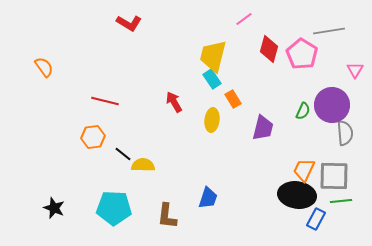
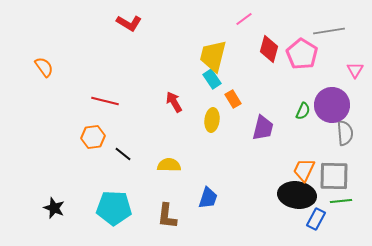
yellow semicircle: moved 26 px right
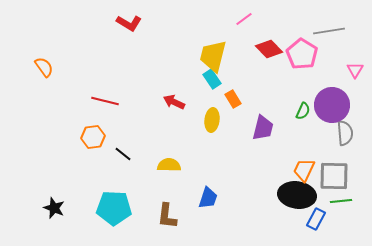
red diamond: rotated 60 degrees counterclockwise
red arrow: rotated 35 degrees counterclockwise
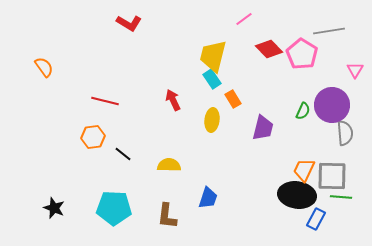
red arrow: moved 1 px left, 2 px up; rotated 40 degrees clockwise
gray square: moved 2 px left
green line: moved 4 px up; rotated 10 degrees clockwise
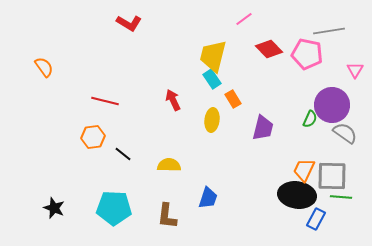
pink pentagon: moved 5 px right; rotated 20 degrees counterclockwise
green semicircle: moved 7 px right, 8 px down
gray semicircle: rotated 50 degrees counterclockwise
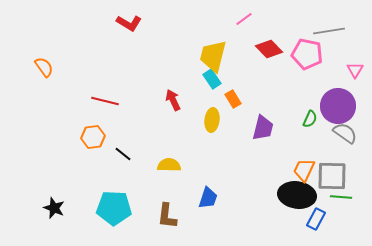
purple circle: moved 6 px right, 1 px down
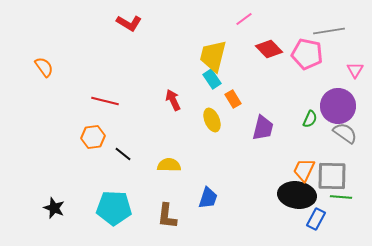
yellow ellipse: rotated 30 degrees counterclockwise
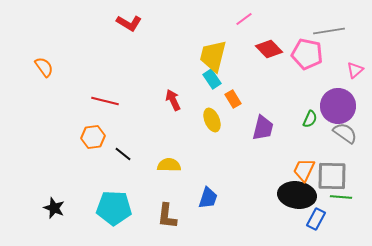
pink triangle: rotated 18 degrees clockwise
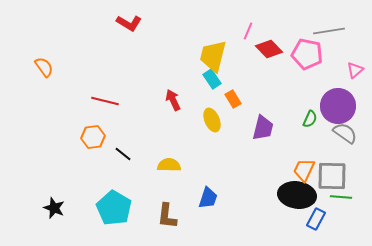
pink line: moved 4 px right, 12 px down; rotated 30 degrees counterclockwise
cyan pentagon: rotated 28 degrees clockwise
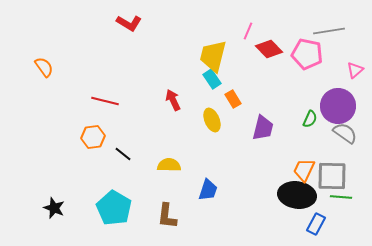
blue trapezoid: moved 8 px up
blue rectangle: moved 5 px down
